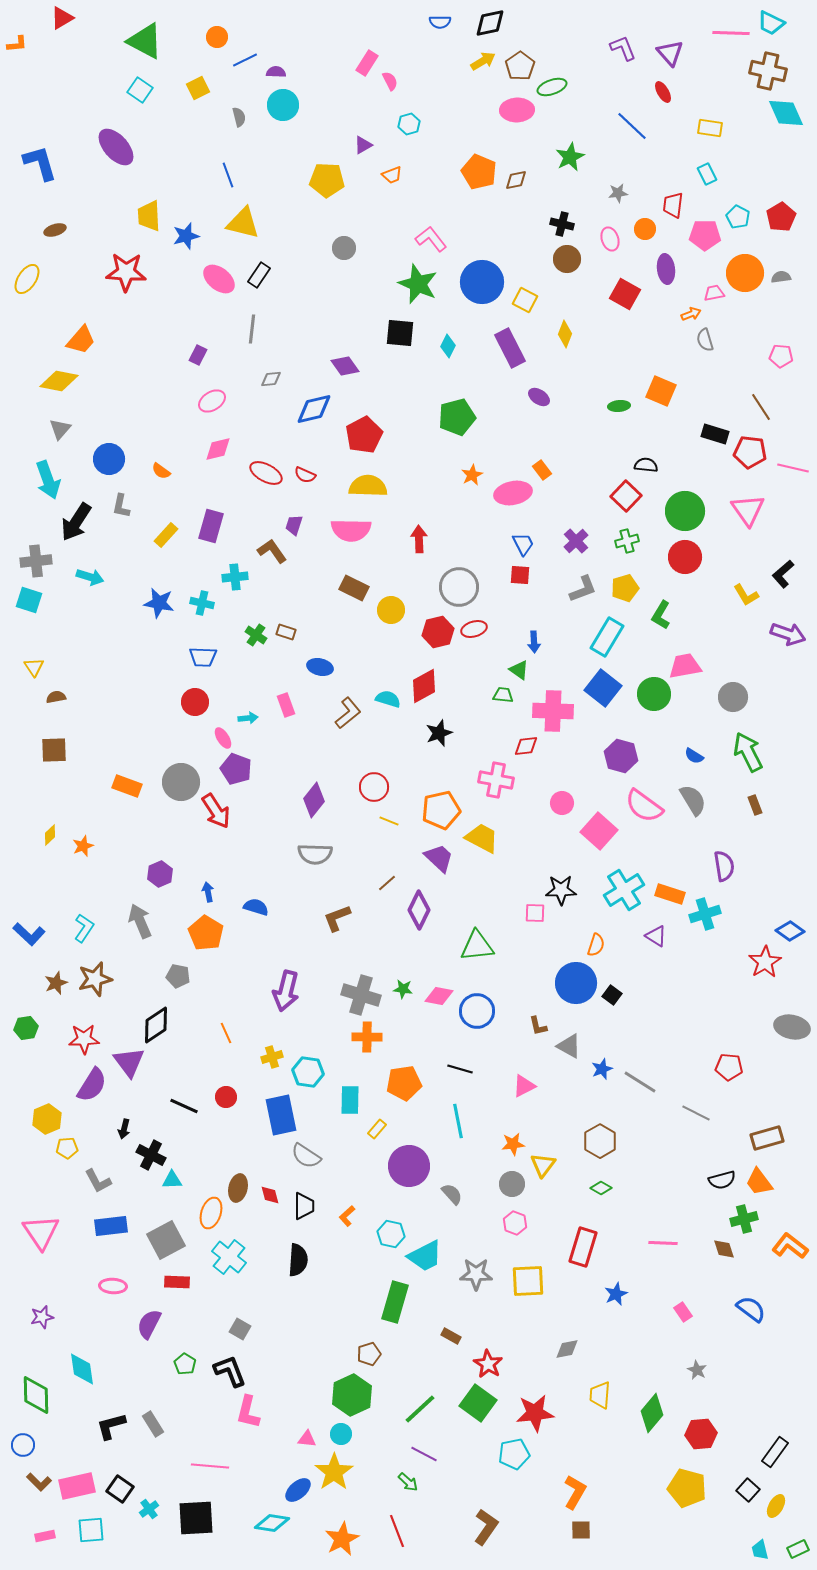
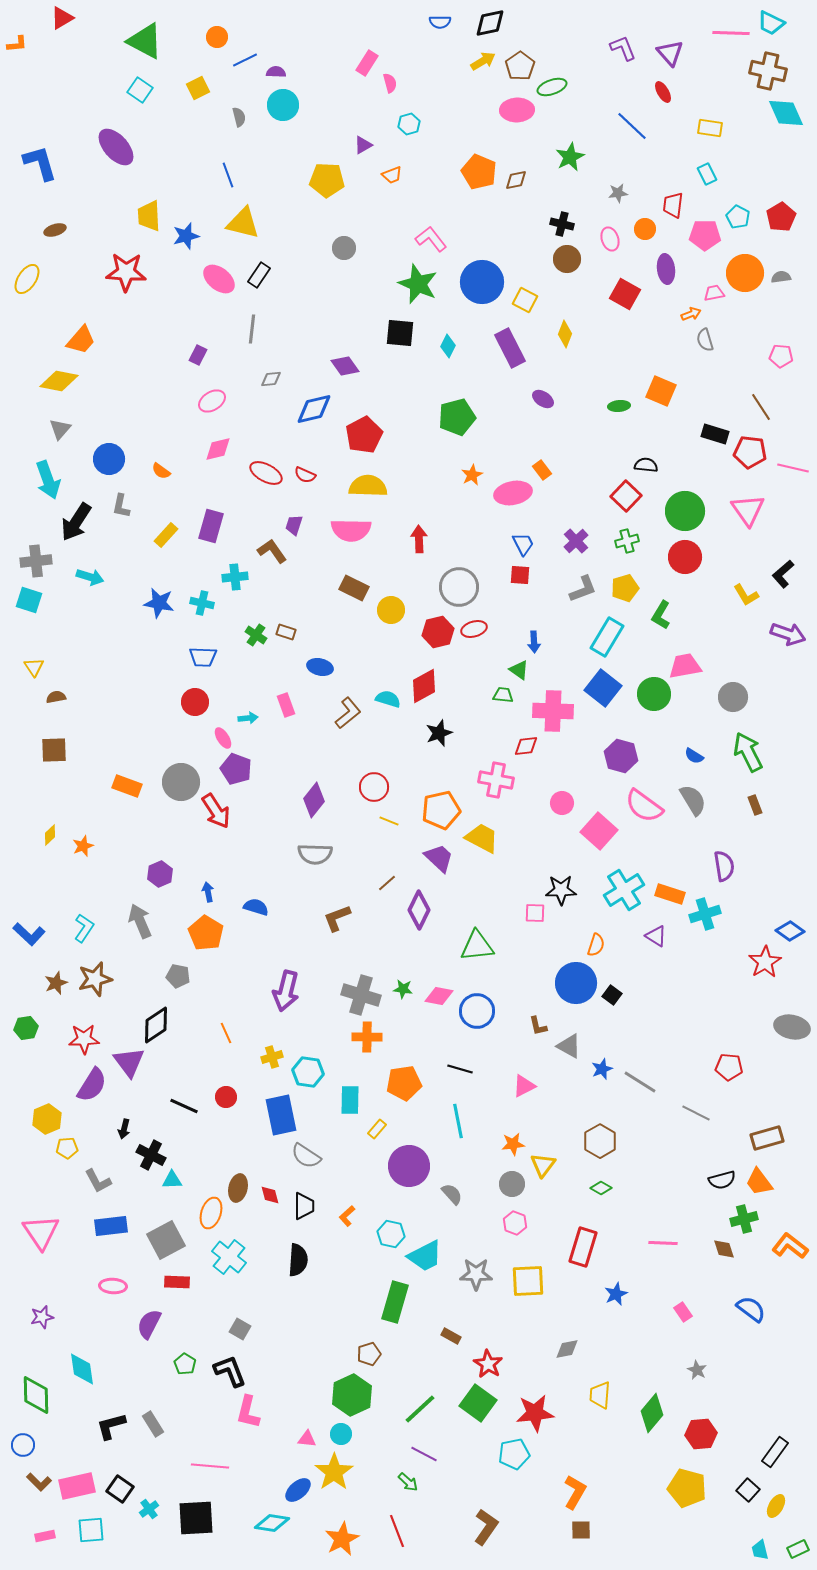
pink semicircle at (390, 81): moved 2 px down; rotated 12 degrees clockwise
purple ellipse at (539, 397): moved 4 px right, 2 px down
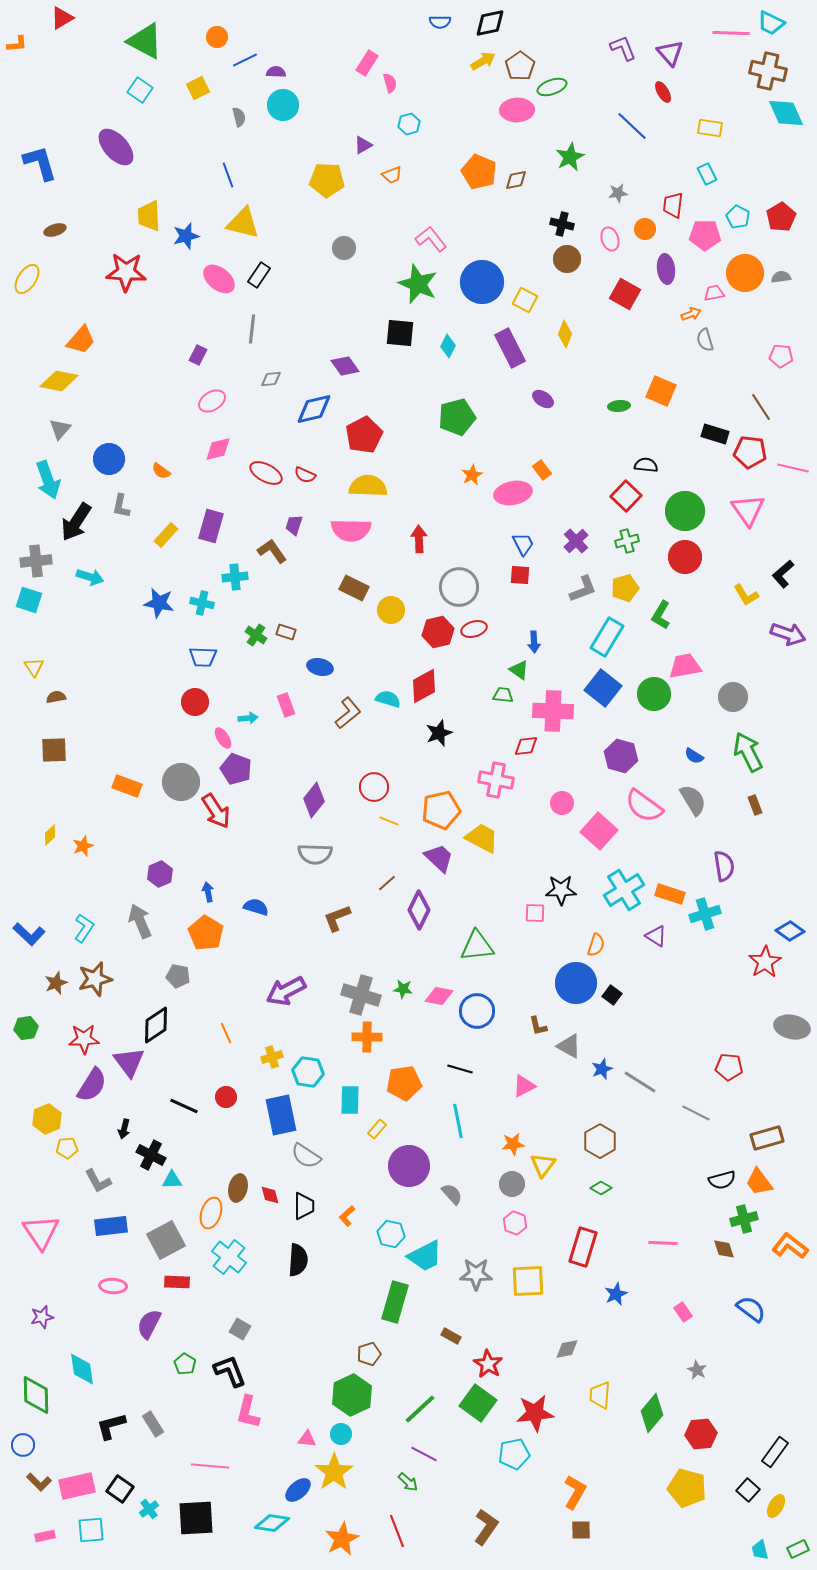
purple arrow at (286, 991): rotated 48 degrees clockwise
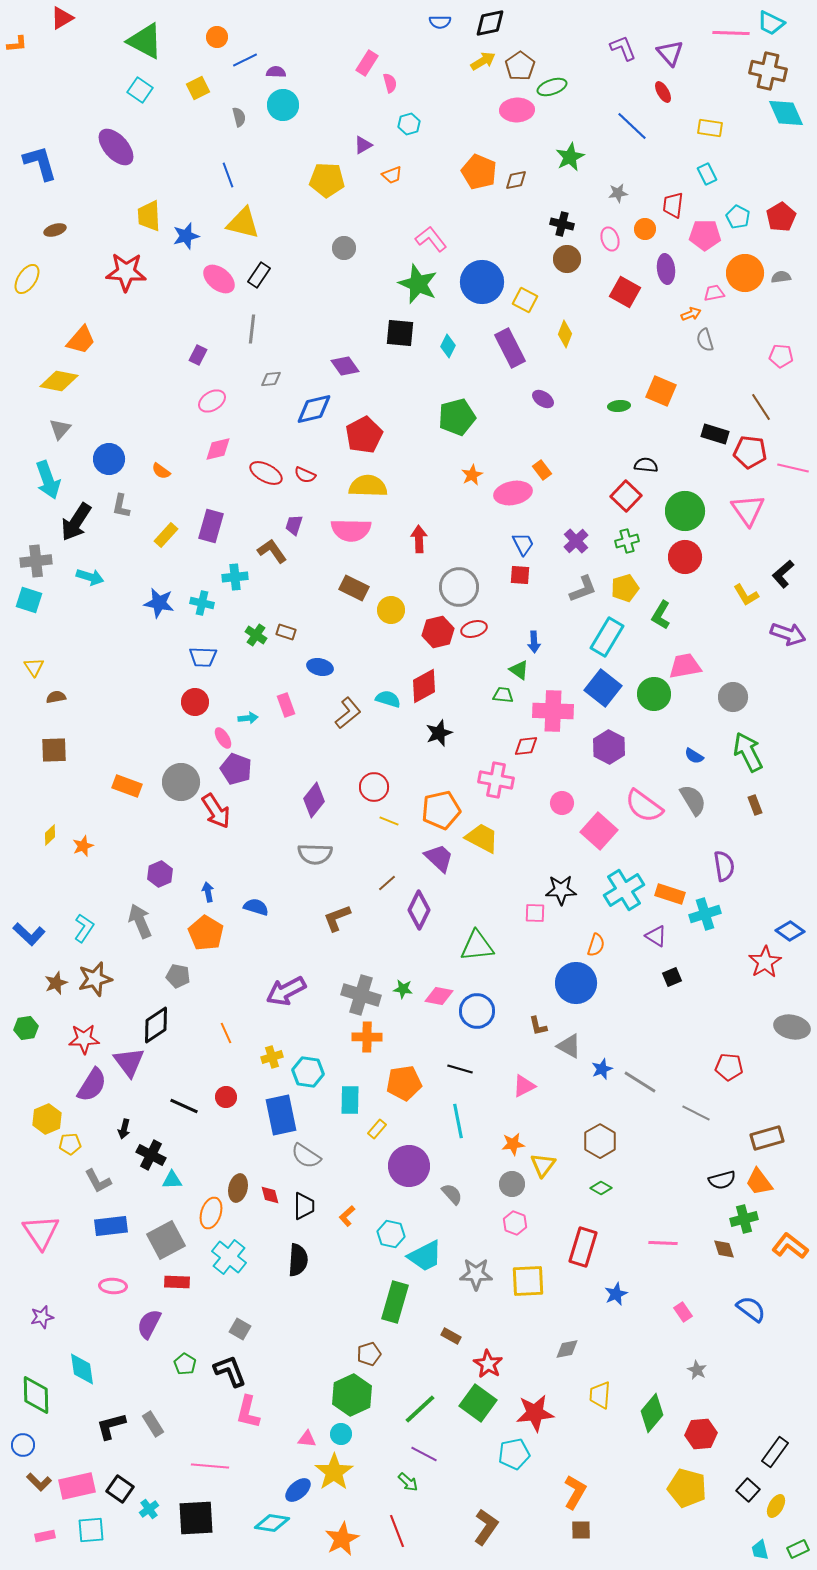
red square at (625, 294): moved 2 px up
purple hexagon at (621, 756): moved 12 px left, 9 px up; rotated 12 degrees clockwise
black square at (612, 995): moved 60 px right, 18 px up; rotated 30 degrees clockwise
yellow pentagon at (67, 1148): moved 3 px right, 4 px up
